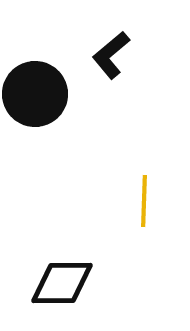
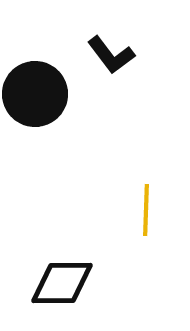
black L-shape: rotated 87 degrees counterclockwise
yellow line: moved 2 px right, 9 px down
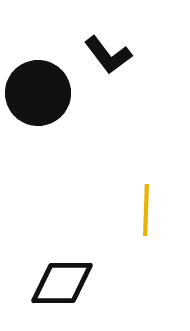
black L-shape: moved 3 px left
black circle: moved 3 px right, 1 px up
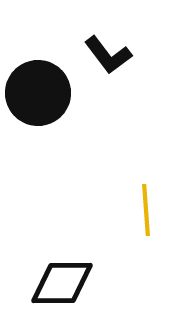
yellow line: rotated 6 degrees counterclockwise
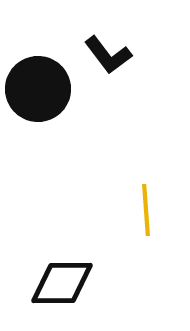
black circle: moved 4 px up
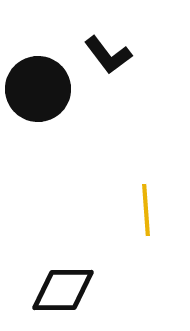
black diamond: moved 1 px right, 7 px down
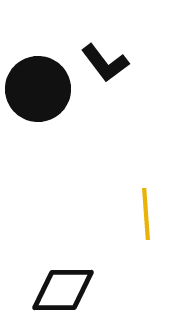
black L-shape: moved 3 px left, 8 px down
yellow line: moved 4 px down
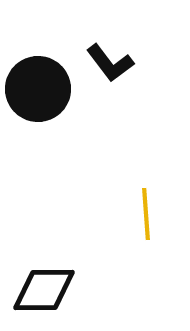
black L-shape: moved 5 px right
black diamond: moved 19 px left
